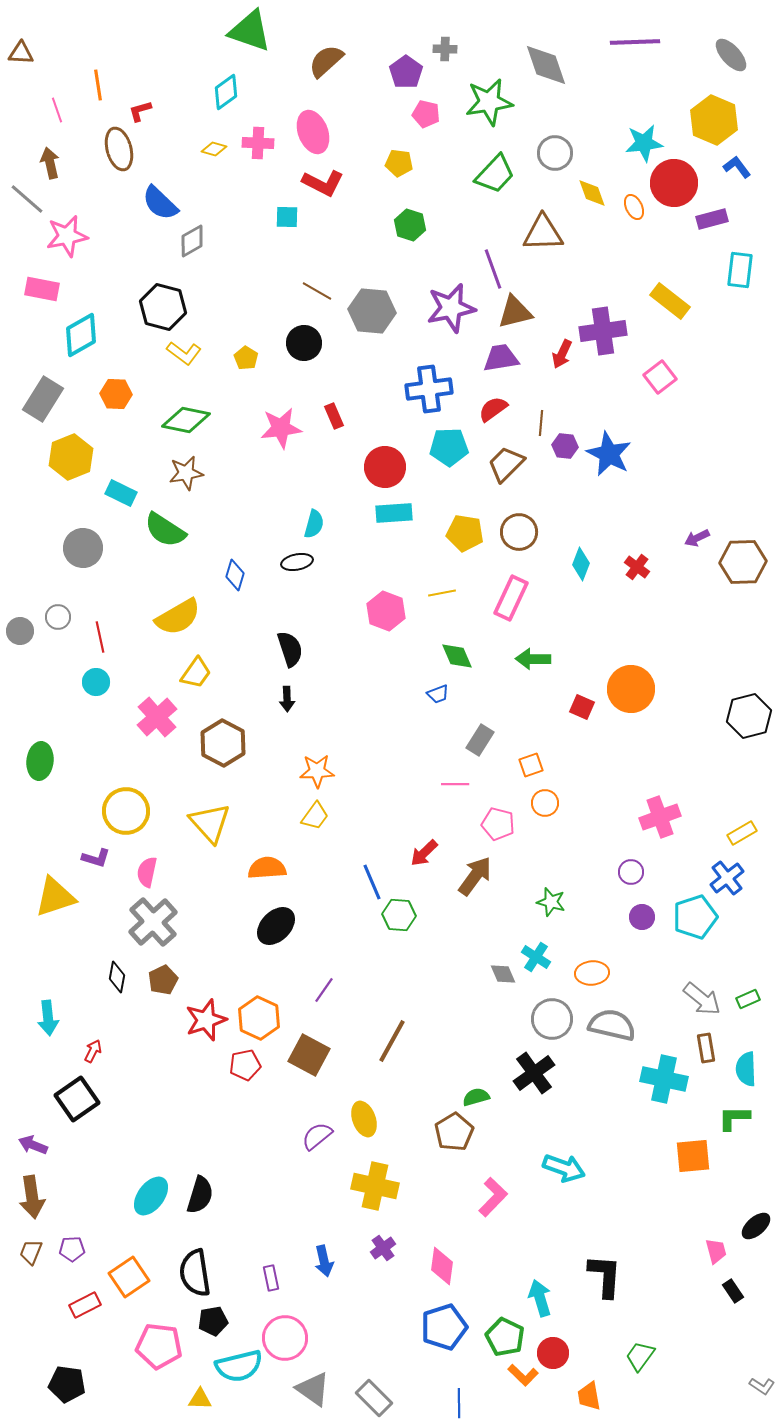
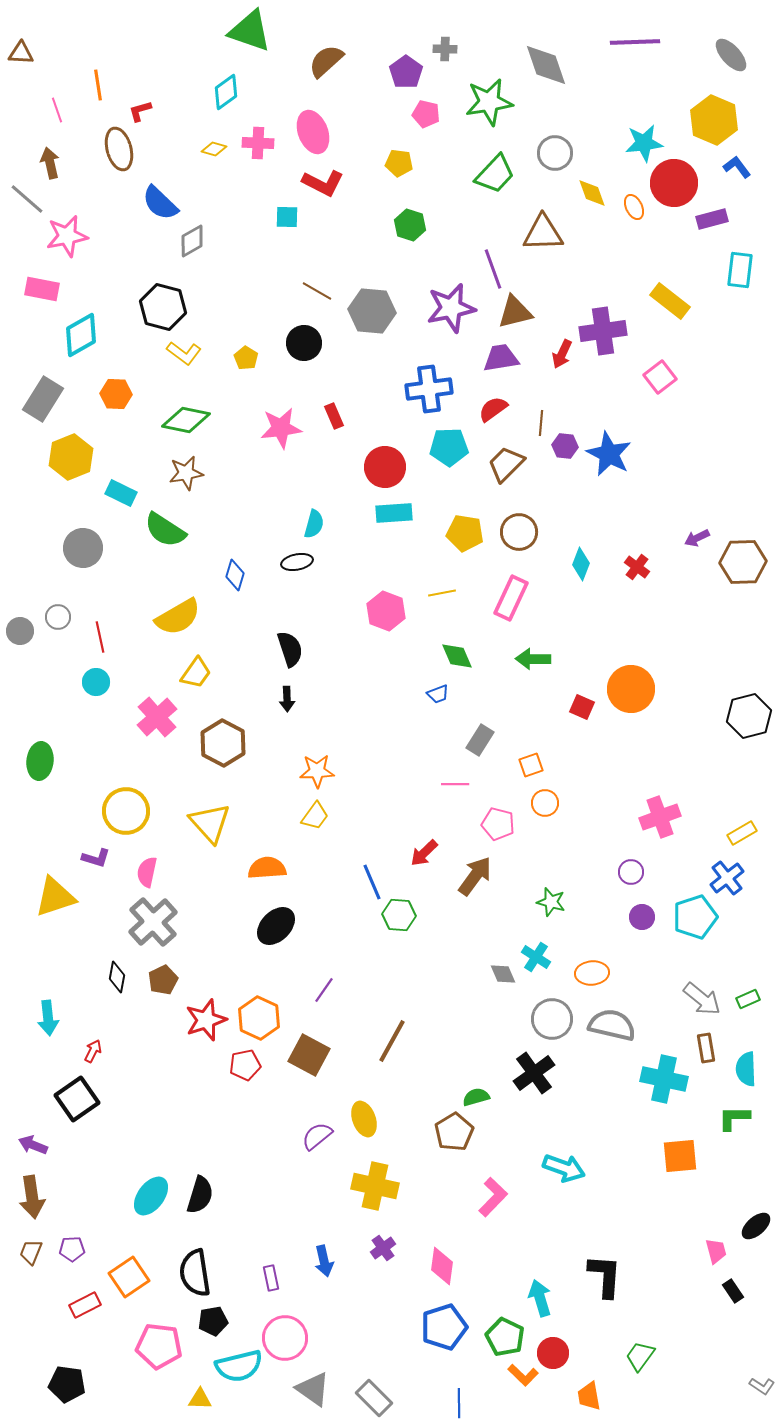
orange square at (693, 1156): moved 13 px left
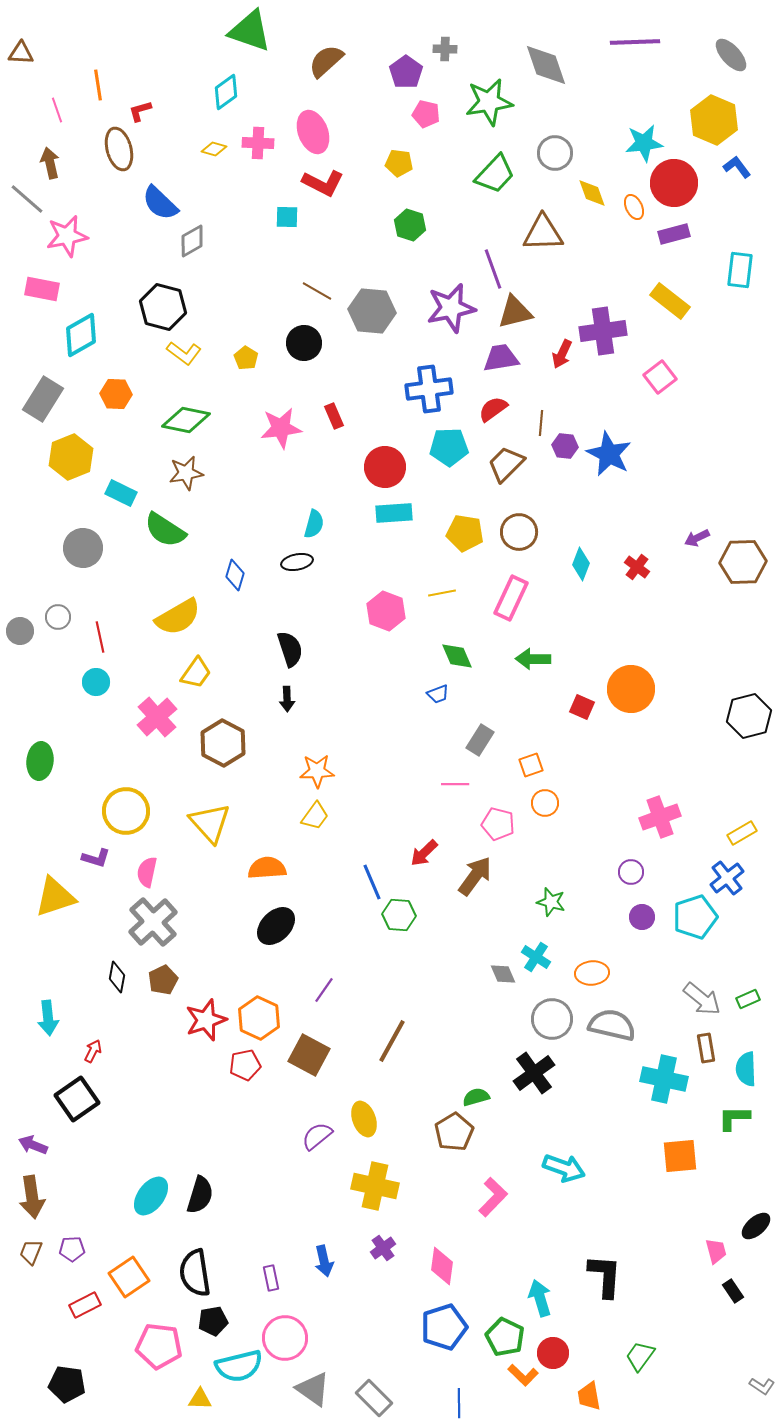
purple rectangle at (712, 219): moved 38 px left, 15 px down
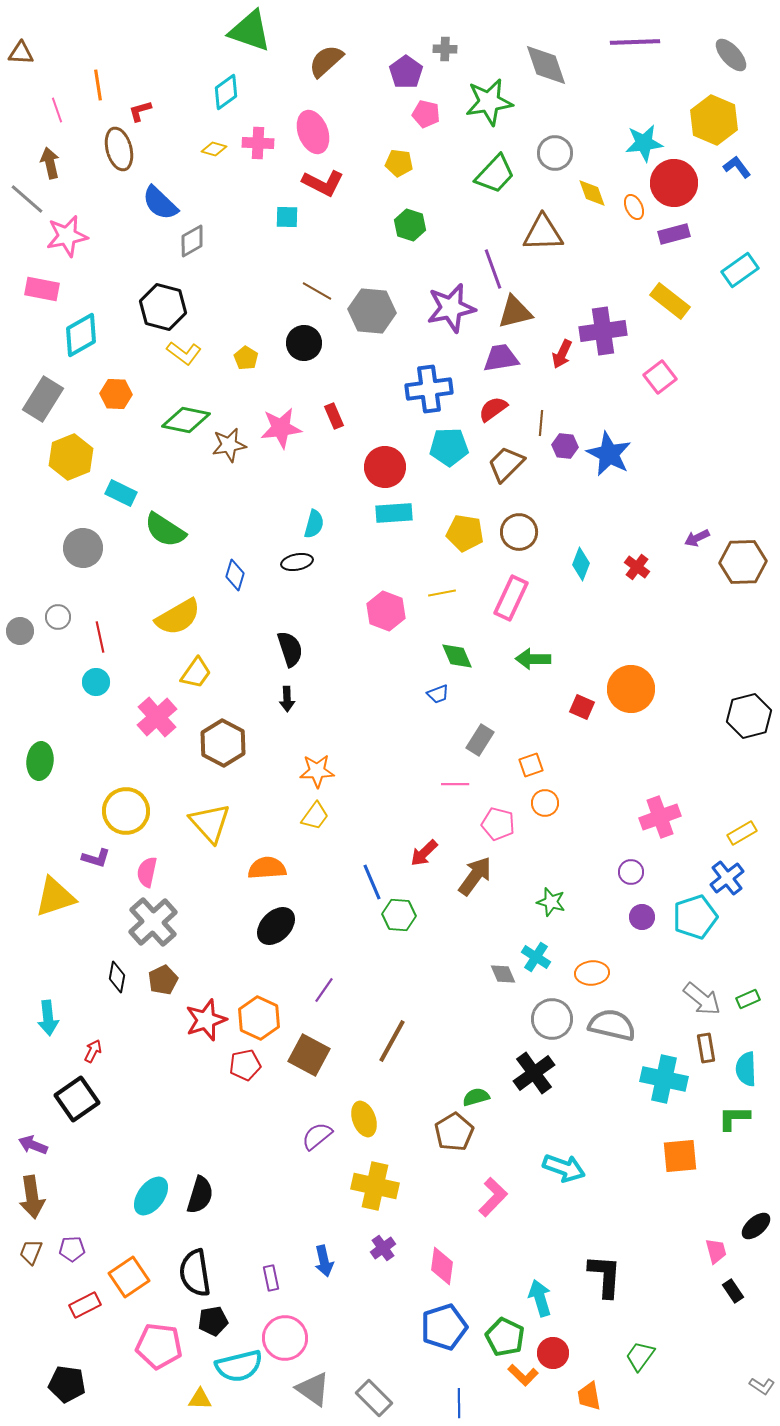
cyan rectangle at (740, 270): rotated 48 degrees clockwise
brown star at (186, 473): moved 43 px right, 28 px up
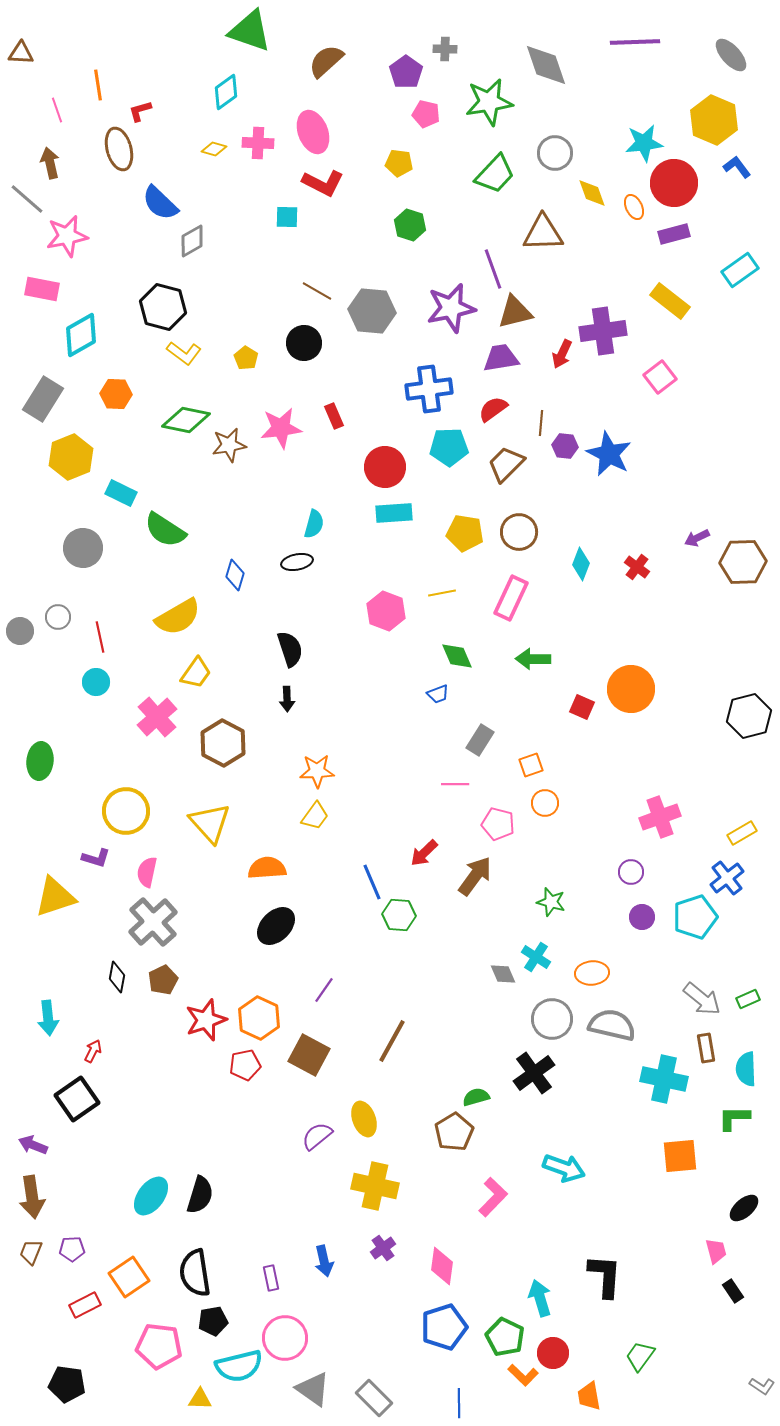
black ellipse at (756, 1226): moved 12 px left, 18 px up
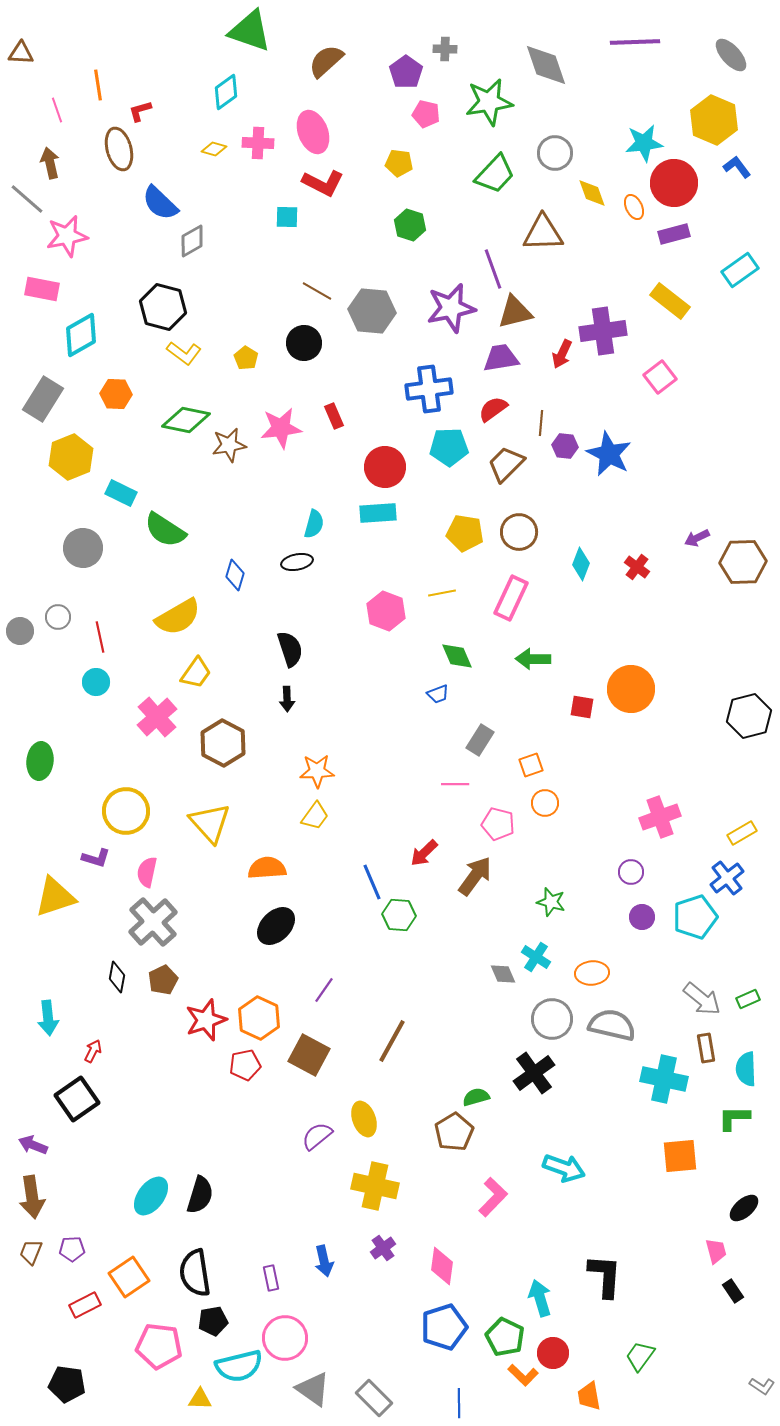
cyan rectangle at (394, 513): moved 16 px left
red square at (582, 707): rotated 15 degrees counterclockwise
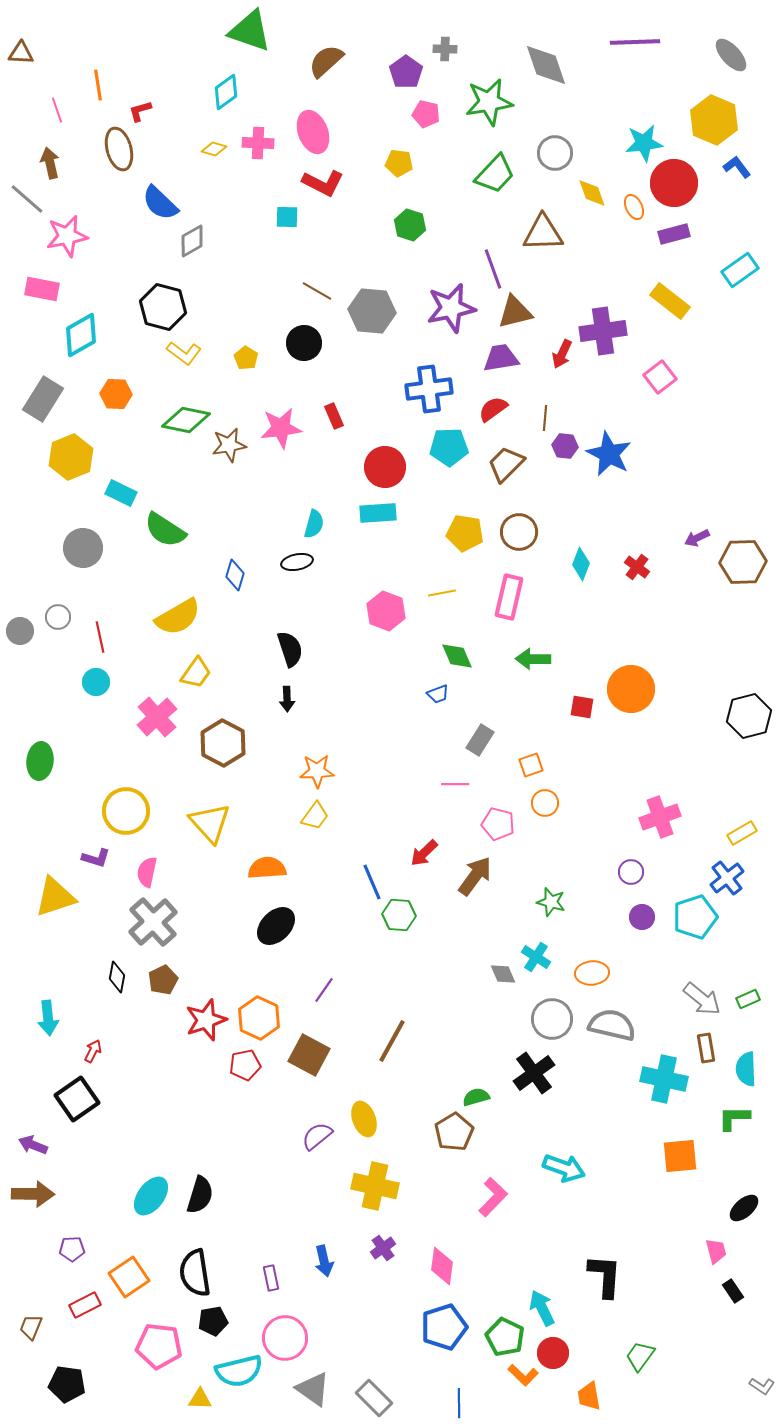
brown line at (541, 423): moved 4 px right, 5 px up
pink rectangle at (511, 598): moved 2 px left, 1 px up; rotated 12 degrees counterclockwise
brown arrow at (32, 1197): moved 1 px right, 3 px up; rotated 81 degrees counterclockwise
brown trapezoid at (31, 1252): moved 75 px down
cyan arrow at (540, 1298): moved 2 px right, 10 px down; rotated 9 degrees counterclockwise
cyan semicircle at (239, 1366): moved 5 px down
